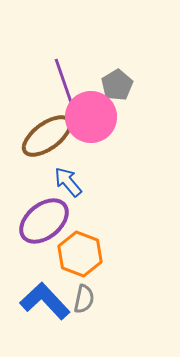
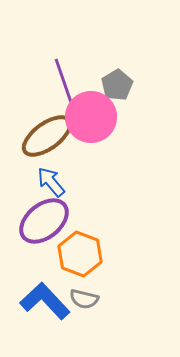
blue arrow: moved 17 px left
gray semicircle: rotated 92 degrees clockwise
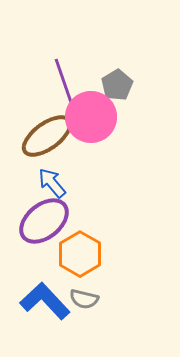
blue arrow: moved 1 px right, 1 px down
orange hexagon: rotated 9 degrees clockwise
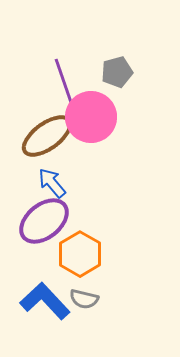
gray pentagon: moved 13 px up; rotated 16 degrees clockwise
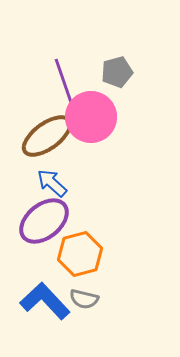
blue arrow: rotated 8 degrees counterclockwise
orange hexagon: rotated 15 degrees clockwise
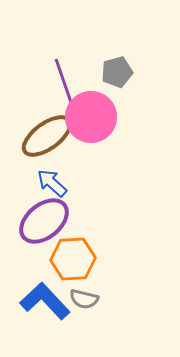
orange hexagon: moved 7 px left, 5 px down; rotated 12 degrees clockwise
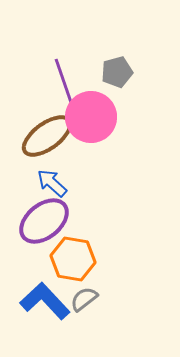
orange hexagon: rotated 12 degrees clockwise
gray semicircle: rotated 128 degrees clockwise
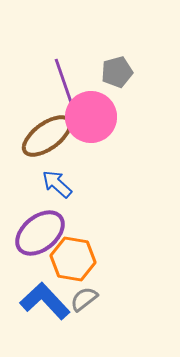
blue arrow: moved 5 px right, 1 px down
purple ellipse: moved 4 px left, 12 px down
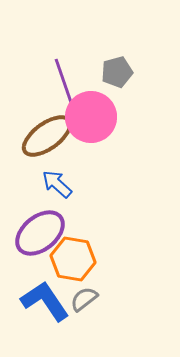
blue L-shape: rotated 9 degrees clockwise
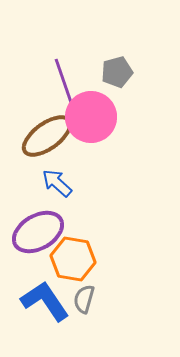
blue arrow: moved 1 px up
purple ellipse: moved 2 px left, 1 px up; rotated 9 degrees clockwise
gray semicircle: rotated 36 degrees counterclockwise
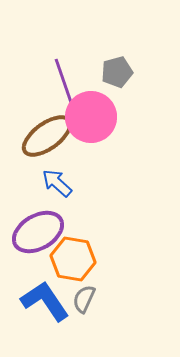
gray semicircle: rotated 8 degrees clockwise
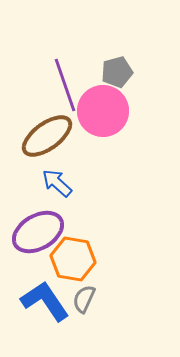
pink circle: moved 12 px right, 6 px up
